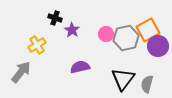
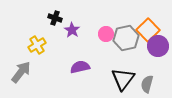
orange square: rotated 15 degrees counterclockwise
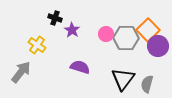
gray hexagon: rotated 15 degrees clockwise
yellow cross: rotated 24 degrees counterclockwise
purple semicircle: rotated 30 degrees clockwise
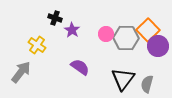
purple semicircle: rotated 18 degrees clockwise
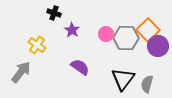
black cross: moved 1 px left, 5 px up
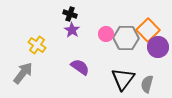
black cross: moved 16 px right, 1 px down
purple circle: moved 1 px down
gray arrow: moved 2 px right, 1 px down
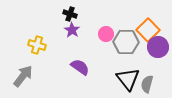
gray hexagon: moved 4 px down
yellow cross: rotated 18 degrees counterclockwise
gray arrow: moved 3 px down
black triangle: moved 5 px right; rotated 15 degrees counterclockwise
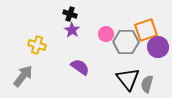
orange square: moved 2 px left; rotated 25 degrees clockwise
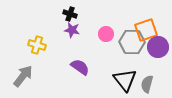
purple star: rotated 21 degrees counterclockwise
gray hexagon: moved 6 px right
black triangle: moved 3 px left, 1 px down
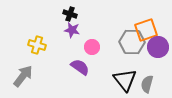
pink circle: moved 14 px left, 13 px down
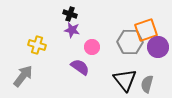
gray hexagon: moved 2 px left
